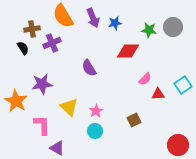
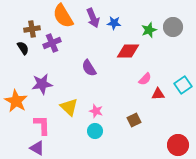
blue star: moved 1 px left; rotated 16 degrees clockwise
green star: rotated 28 degrees counterclockwise
pink star: rotated 24 degrees counterclockwise
purple triangle: moved 20 px left
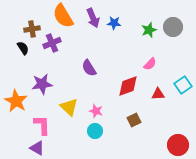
red diamond: moved 35 px down; rotated 20 degrees counterclockwise
pink semicircle: moved 5 px right, 15 px up
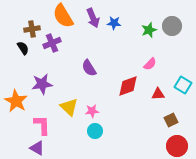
gray circle: moved 1 px left, 1 px up
cyan square: rotated 24 degrees counterclockwise
pink star: moved 4 px left; rotated 24 degrees counterclockwise
brown square: moved 37 px right
red circle: moved 1 px left, 1 px down
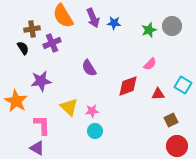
purple star: moved 1 px left, 3 px up
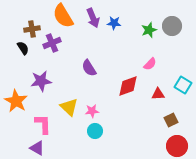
pink L-shape: moved 1 px right, 1 px up
